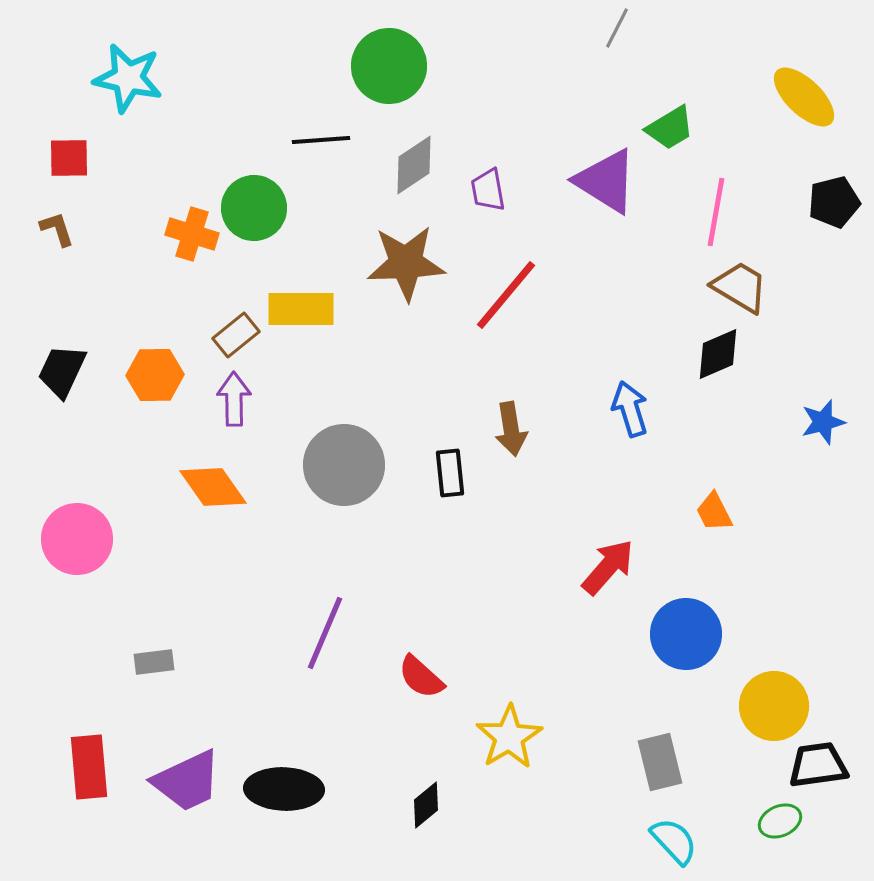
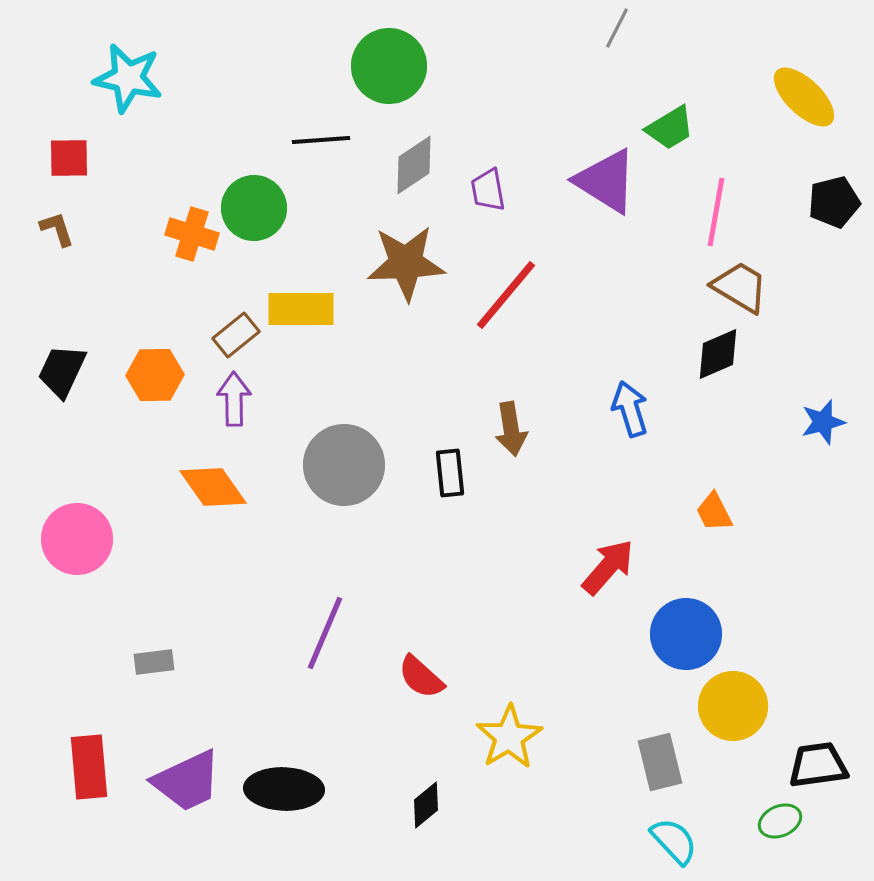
yellow circle at (774, 706): moved 41 px left
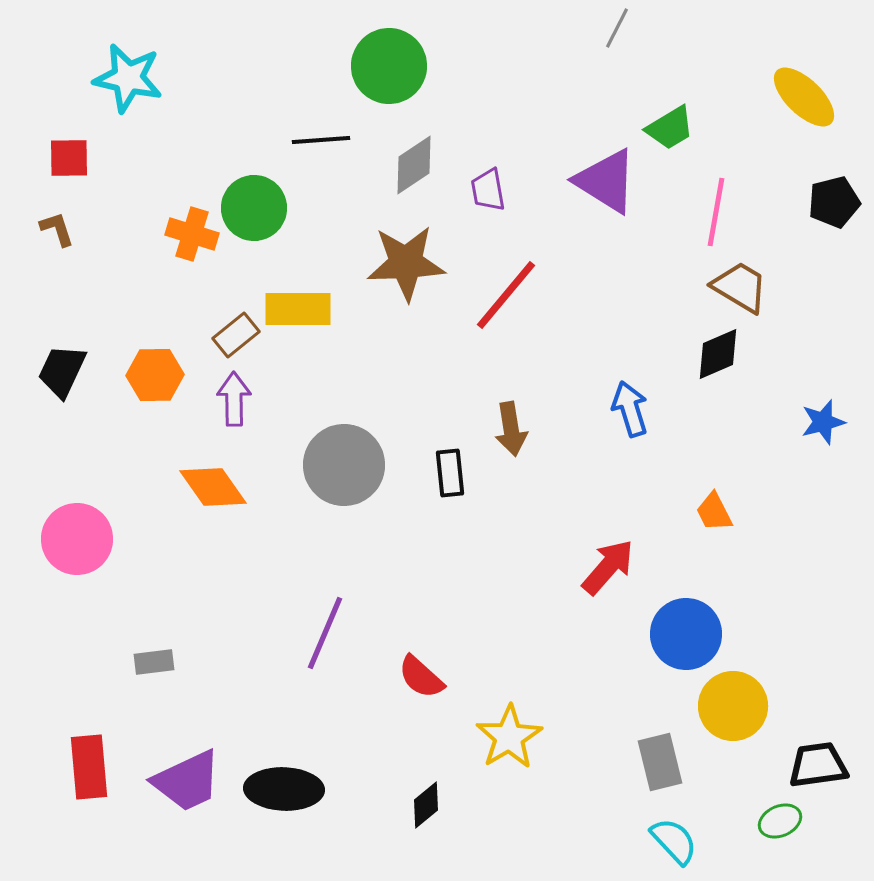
yellow rectangle at (301, 309): moved 3 px left
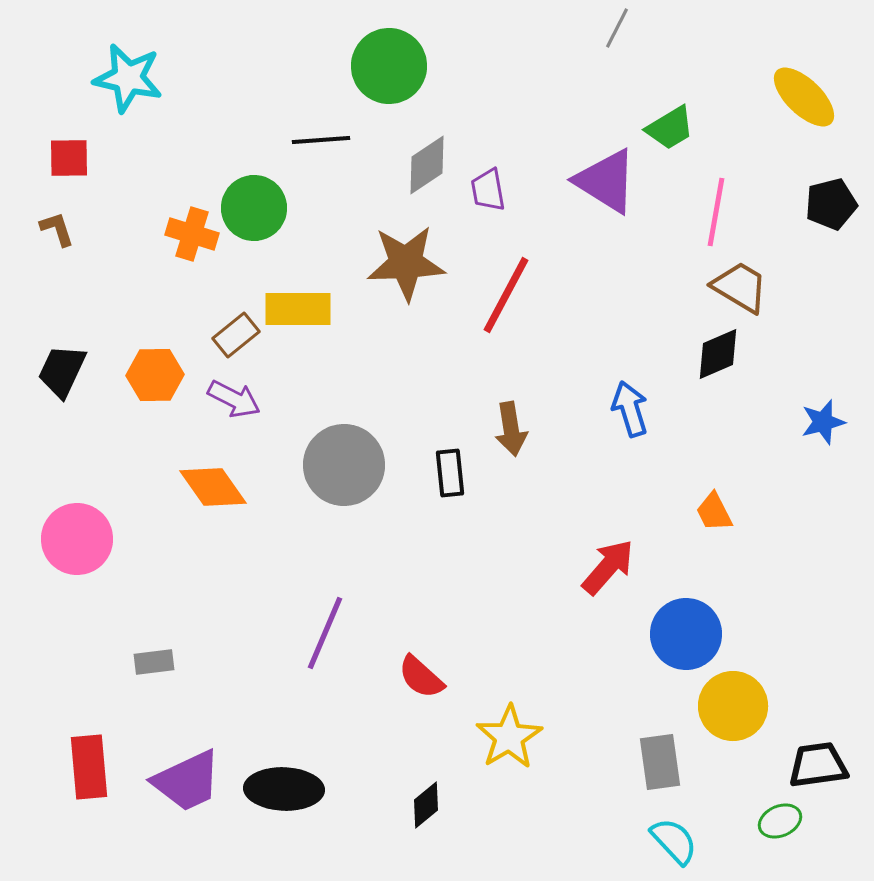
gray diamond at (414, 165): moved 13 px right
black pentagon at (834, 202): moved 3 px left, 2 px down
red line at (506, 295): rotated 12 degrees counterclockwise
purple arrow at (234, 399): rotated 118 degrees clockwise
gray rectangle at (660, 762): rotated 6 degrees clockwise
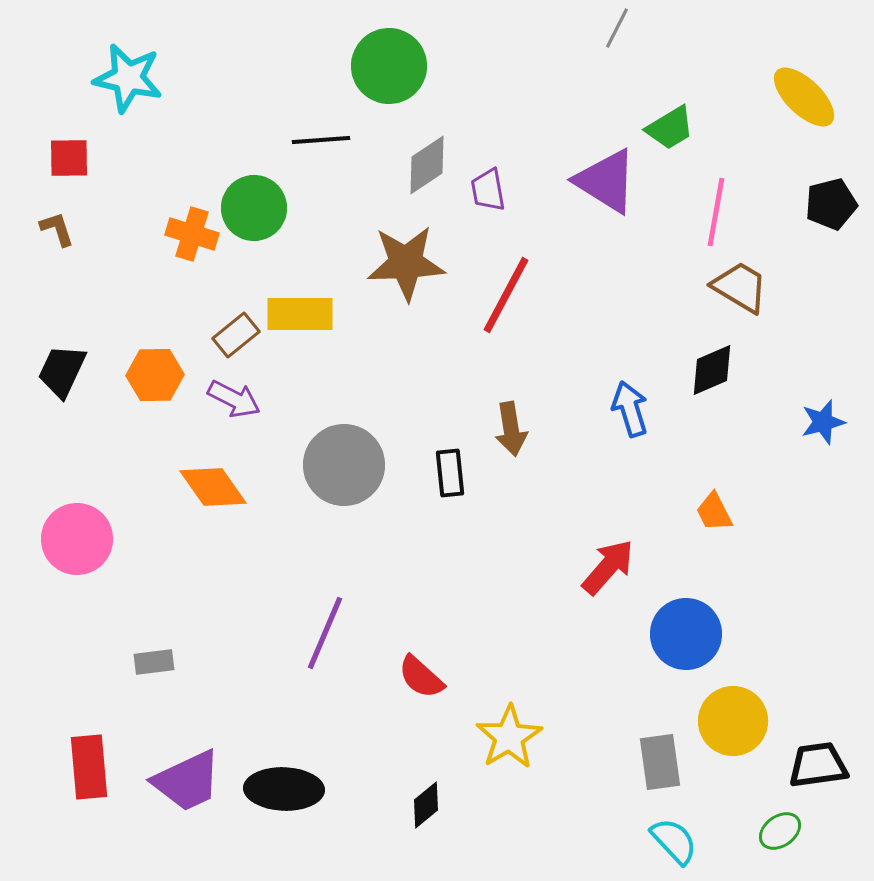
yellow rectangle at (298, 309): moved 2 px right, 5 px down
black diamond at (718, 354): moved 6 px left, 16 px down
yellow circle at (733, 706): moved 15 px down
green ellipse at (780, 821): moved 10 px down; rotated 12 degrees counterclockwise
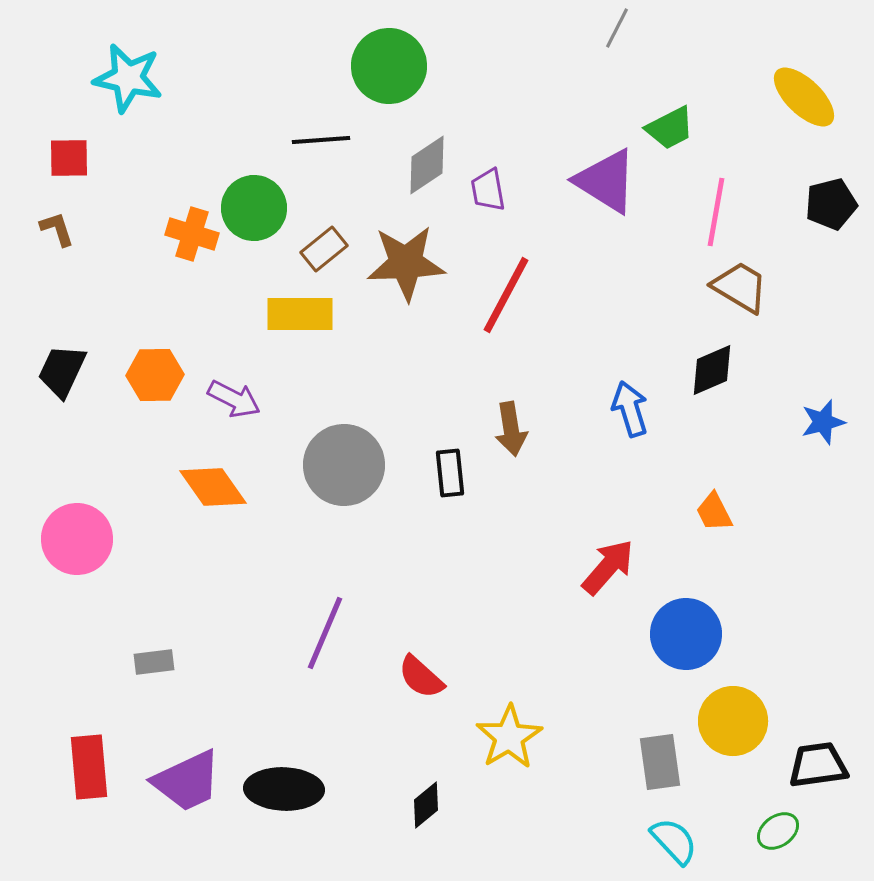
green trapezoid at (670, 128): rotated 4 degrees clockwise
brown rectangle at (236, 335): moved 88 px right, 86 px up
green ellipse at (780, 831): moved 2 px left
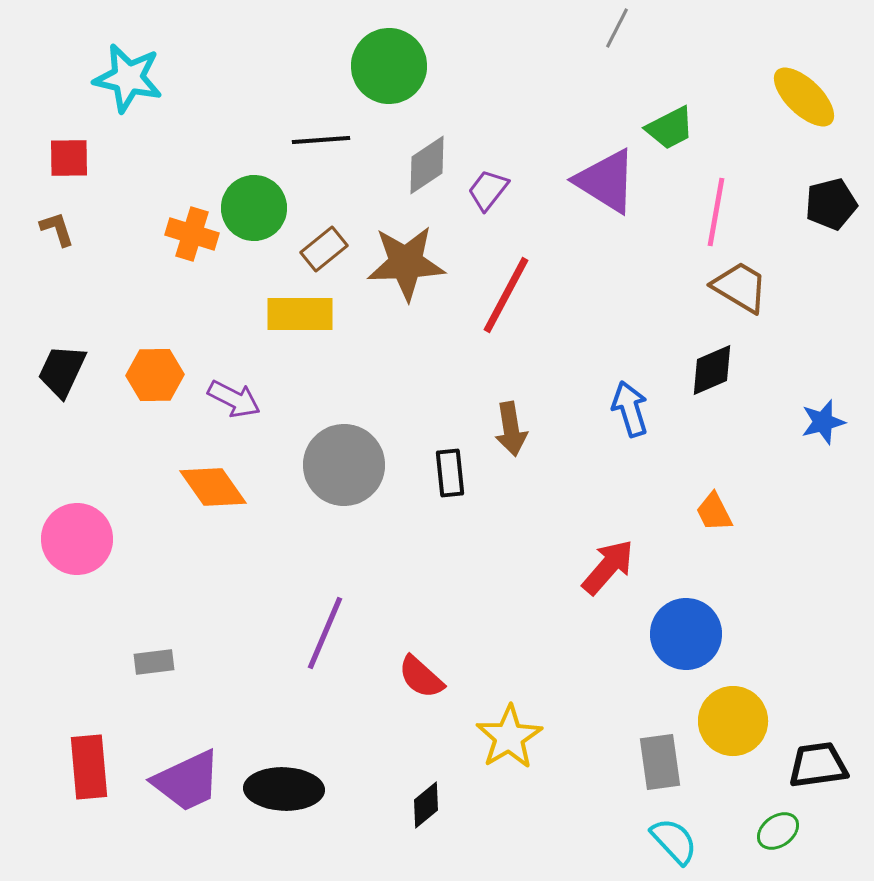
purple trapezoid at (488, 190): rotated 48 degrees clockwise
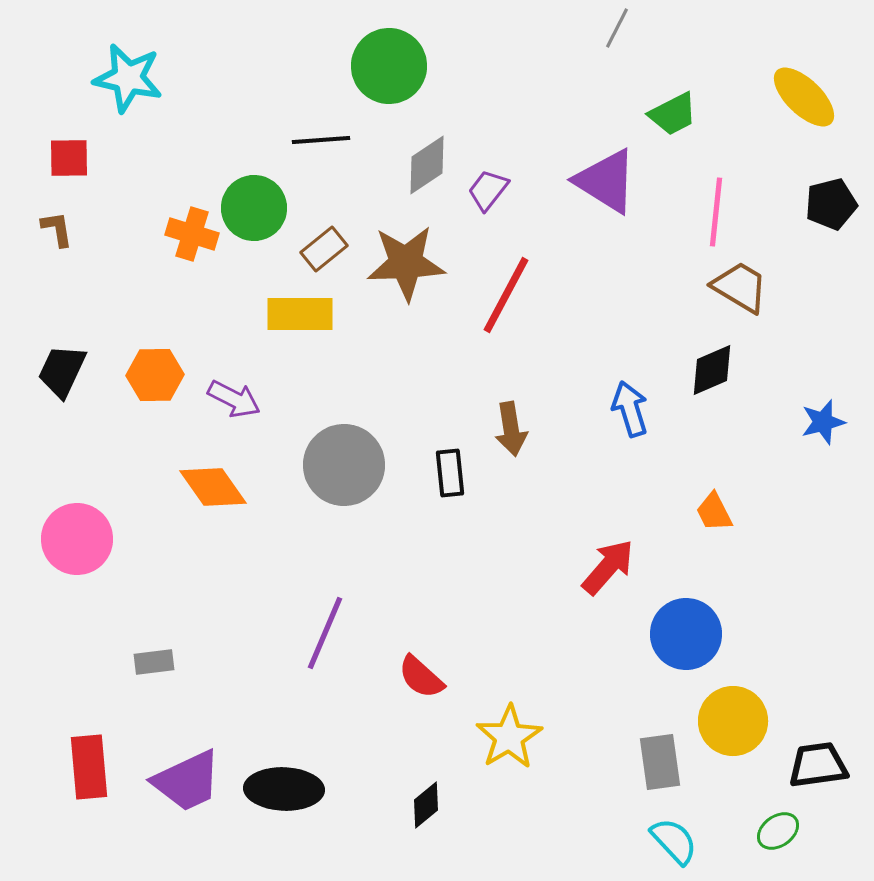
green trapezoid at (670, 128): moved 3 px right, 14 px up
pink line at (716, 212): rotated 4 degrees counterclockwise
brown L-shape at (57, 229): rotated 9 degrees clockwise
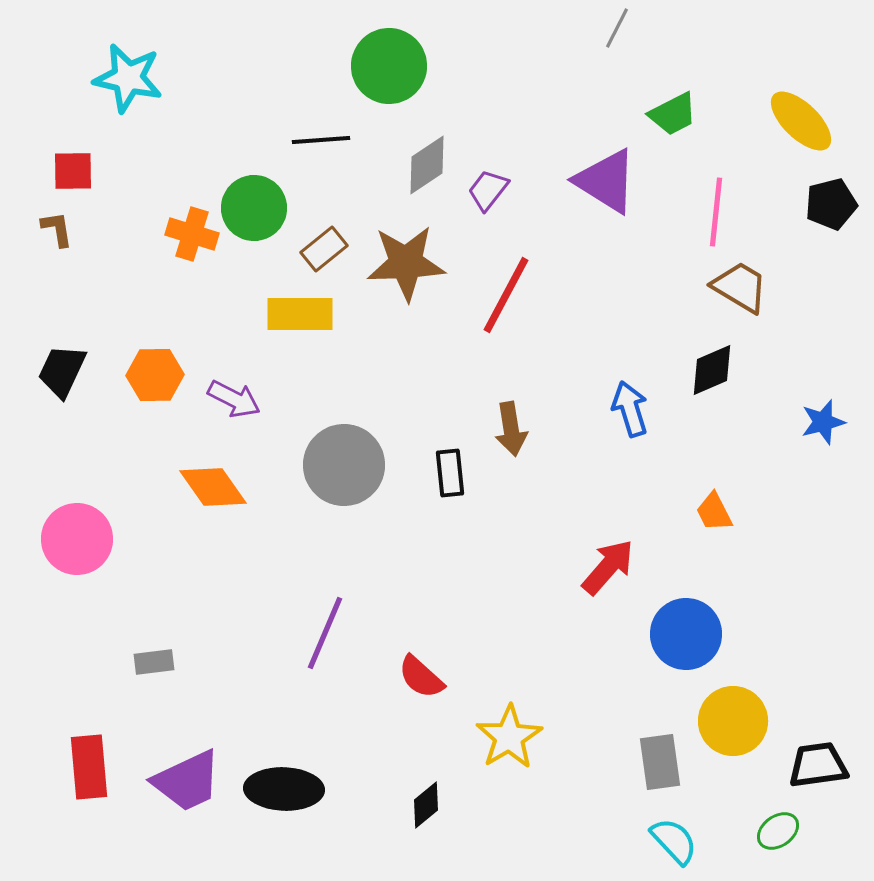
yellow ellipse at (804, 97): moved 3 px left, 24 px down
red square at (69, 158): moved 4 px right, 13 px down
